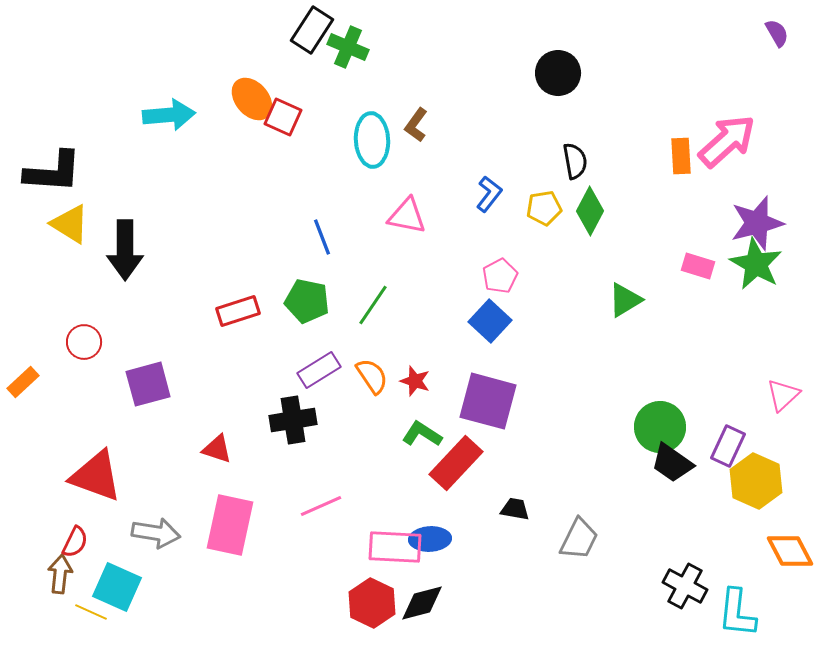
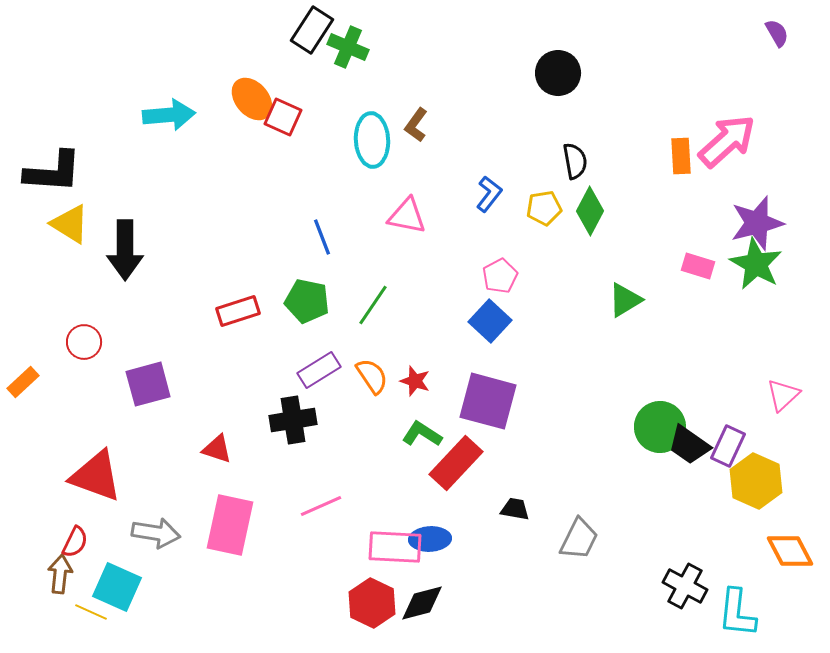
black trapezoid at (672, 463): moved 17 px right, 18 px up
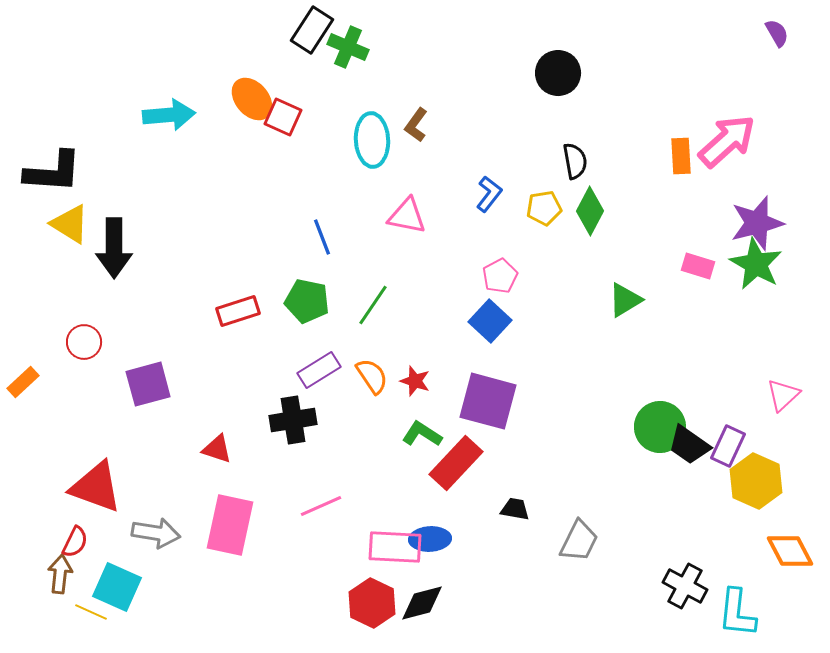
black arrow at (125, 250): moved 11 px left, 2 px up
red triangle at (96, 476): moved 11 px down
gray trapezoid at (579, 539): moved 2 px down
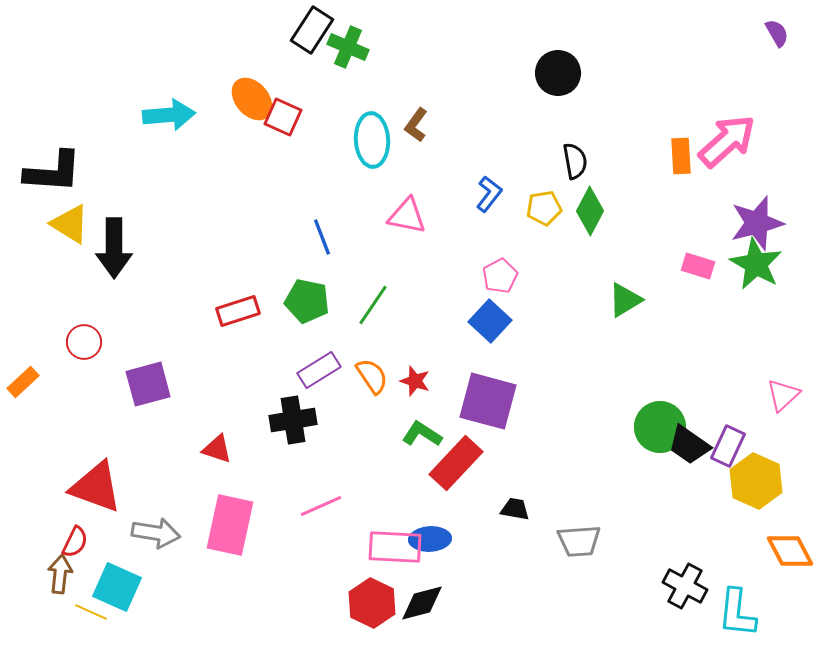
gray trapezoid at (579, 541): rotated 60 degrees clockwise
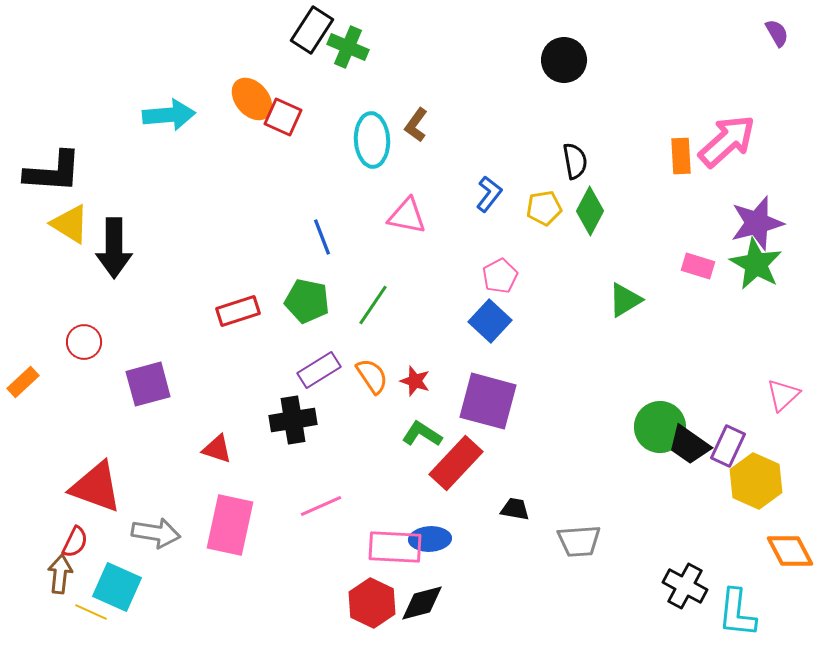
black circle at (558, 73): moved 6 px right, 13 px up
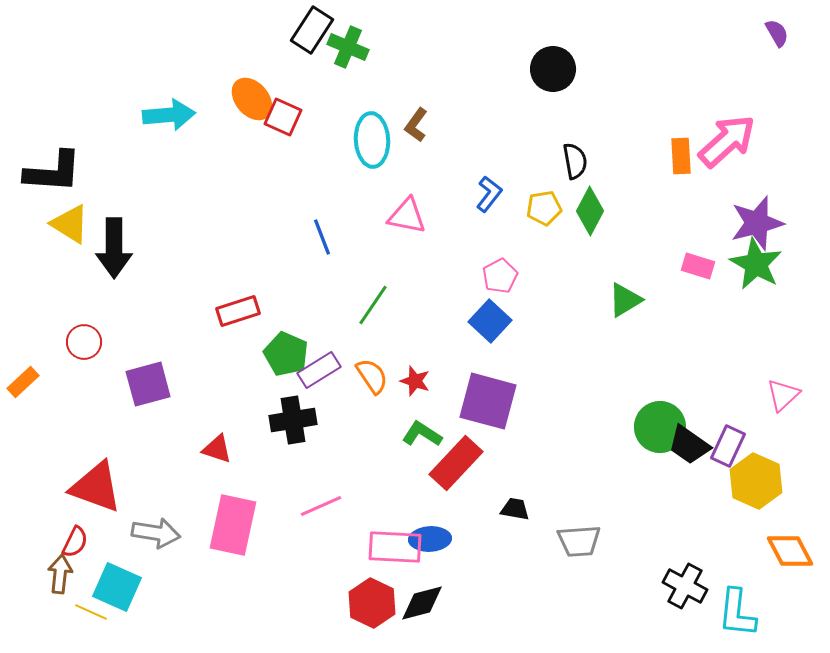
black circle at (564, 60): moved 11 px left, 9 px down
green pentagon at (307, 301): moved 21 px left, 53 px down; rotated 12 degrees clockwise
pink rectangle at (230, 525): moved 3 px right
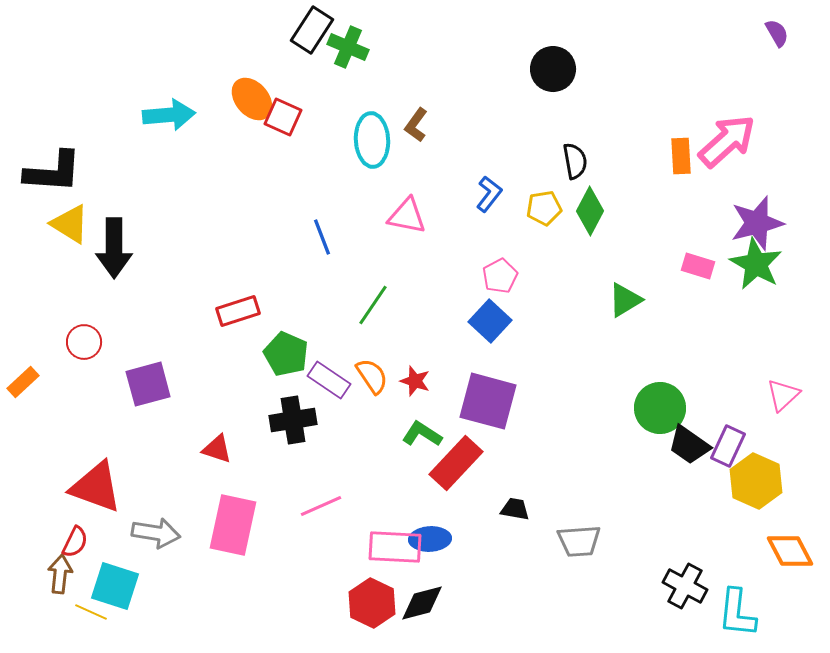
purple rectangle at (319, 370): moved 10 px right, 10 px down; rotated 66 degrees clockwise
green circle at (660, 427): moved 19 px up
cyan square at (117, 587): moved 2 px left, 1 px up; rotated 6 degrees counterclockwise
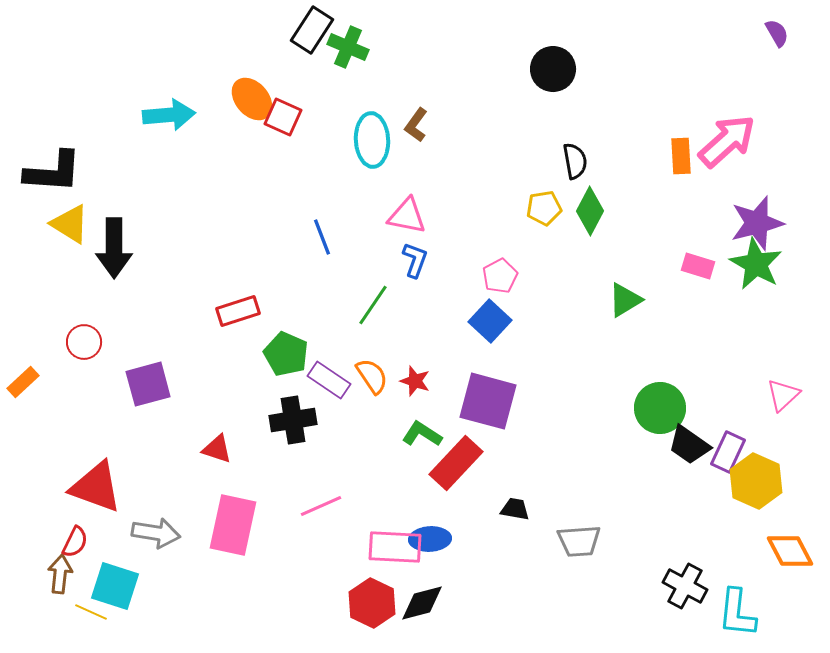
blue L-shape at (489, 194): moved 74 px left, 66 px down; rotated 18 degrees counterclockwise
purple rectangle at (728, 446): moved 6 px down
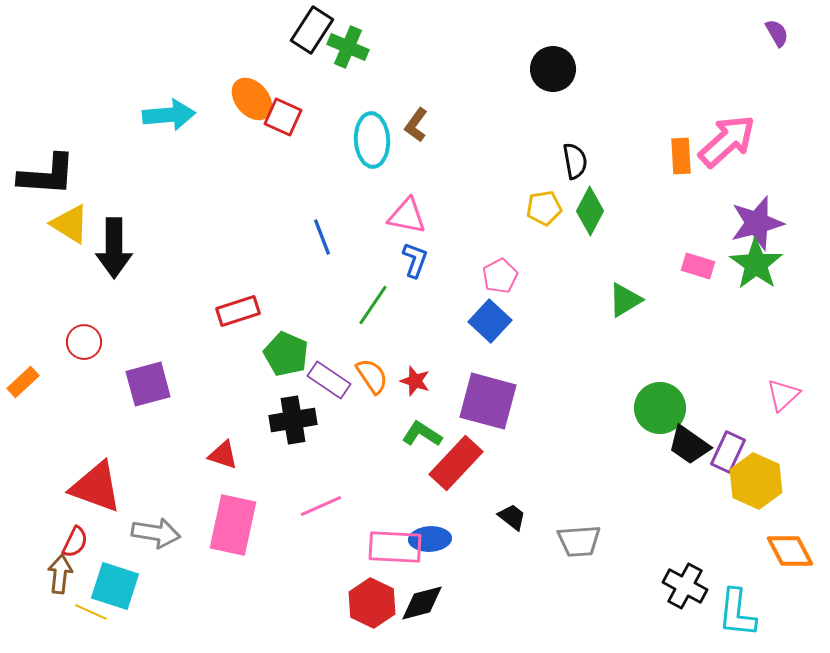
black L-shape at (53, 172): moved 6 px left, 3 px down
green star at (756, 264): rotated 6 degrees clockwise
red triangle at (217, 449): moved 6 px right, 6 px down
black trapezoid at (515, 509): moved 3 px left, 8 px down; rotated 28 degrees clockwise
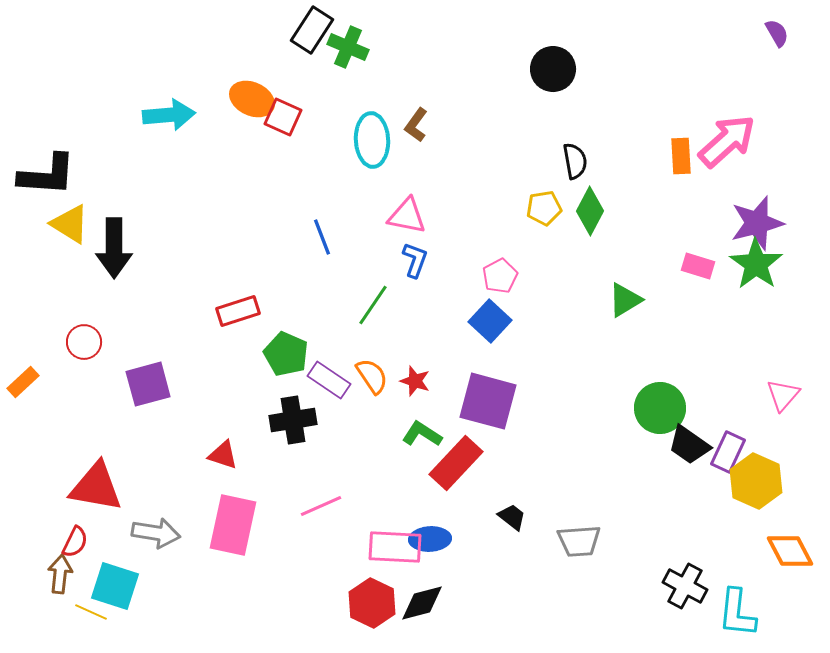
orange ellipse at (252, 99): rotated 24 degrees counterclockwise
pink triangle at (783, 395): rotated 6 degrees counterclockwise
red triangle at (96, 487): rotated 10 degrees counterclockwise
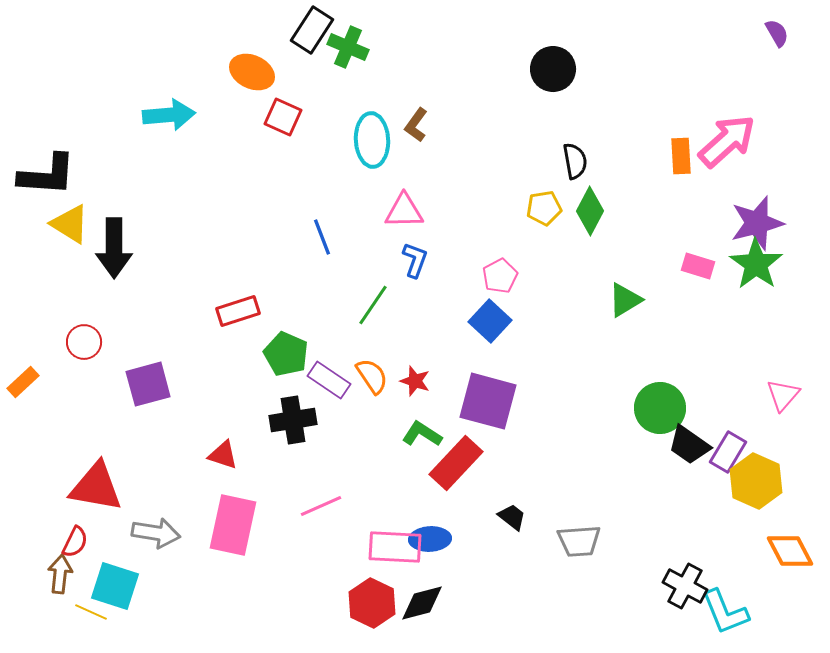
orange ellipse at (252, 99): moved 27 px up
pink triangle at (407, 216): moved 3 px left, 5 px up; rotated 12 degrees counterclockwise
purple rectangle at (728, 452): rotated 6 degrees clockwise
cyan L-shape at (737, 613): moved 12 px left, 1 px up; rotated 28 degrees counterclockwise
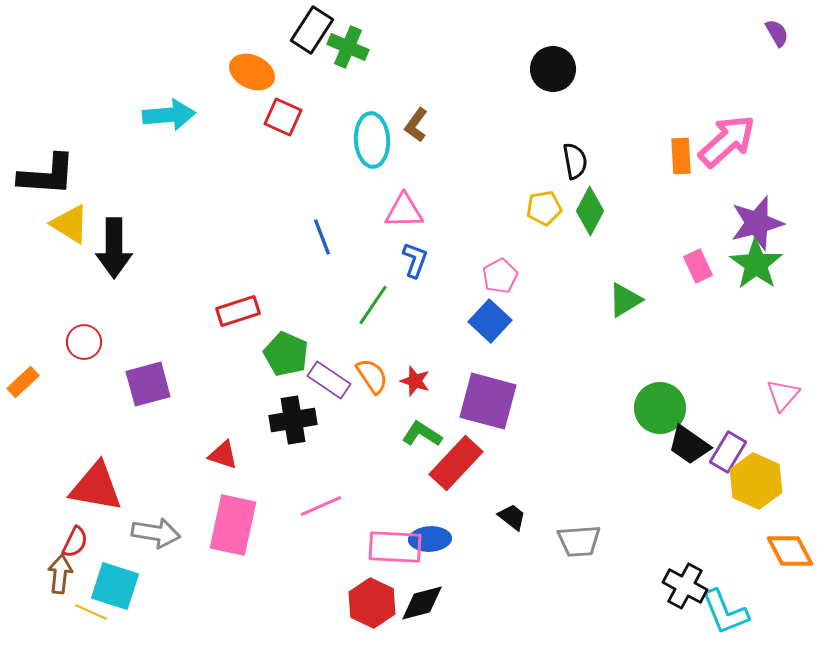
pink rectangle at (698, 266): rotated 48 degrees clockwise
